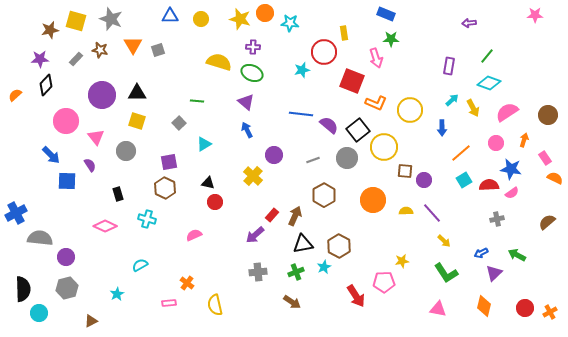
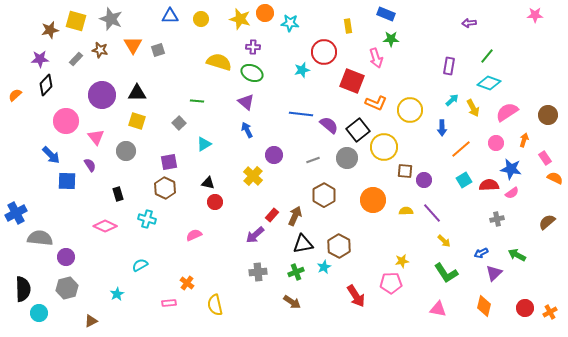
yellow rectangle at (344, 33): moved 4 px right, 7 px up
orange line at (461, 153): moved 4 px up
pink pentagon at (384, 282): moved 7 px right, 1 px down
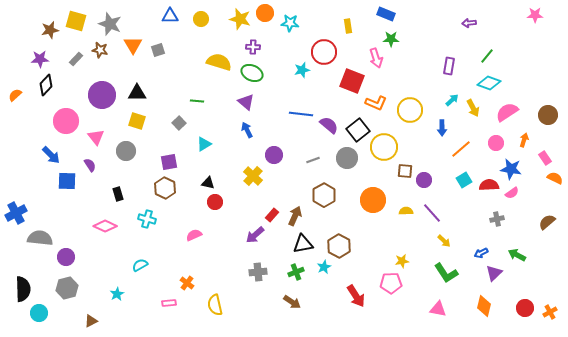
gray star at (111, 19): moved 1 px left, 5 px down
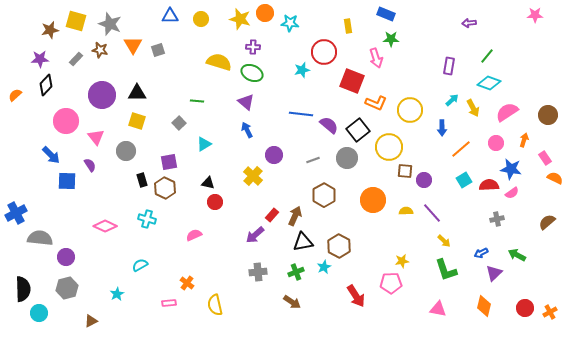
yellow circle at (384, 147): moved 5 px right
black rectangle at (118, 194): moved 24 px right, 14 px up
black triangle at (303, 244): moved 2 px up
green L-shape at (446, 273): moved 3 px up; rotated 15 degrees clockwise
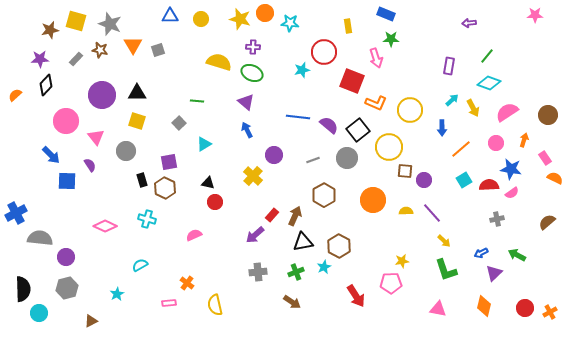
blue line at (301, 114): moved 3 px left, 3 px down
